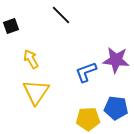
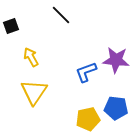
yellow arrow: moved 2 px up
yellow triangle: moved 2 px left
yellow pentagon: rotated 10 degrees counterclockwise
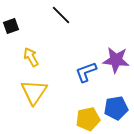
blue pentagon: rotated 15 degrees counterclockwise
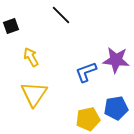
yellow triangle: moved 2 px down
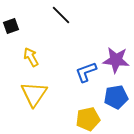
blue pentagon: moved 11 px up
